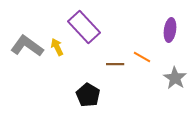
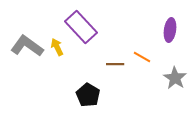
purple rectangle: moved 3 px left
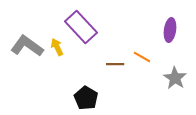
black pentagon: moved 2 px left, 3 px down
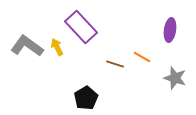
brown line: rotated 18 degrees clockwise
gray star: rotated 15 degrees counterclockwise
black pentagon: rotated 10 degrees clockwise
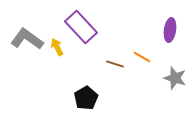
gray L-shape: moved 7 px up
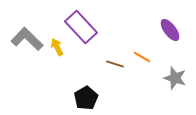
purple ellipse: rotated 45 degrees counterclockwise
gray L-shape: rotated 8 degrees clockwise
